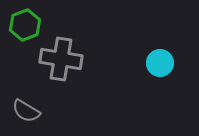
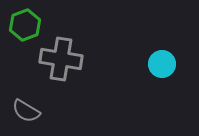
cyan circle: moved 2 px right, 1 px down
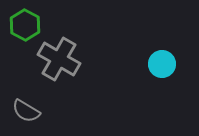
green hexagon: rotated 12 degrees counterclockwise
gray cross: moved 2 px left; rotated 21 degrees clockwise
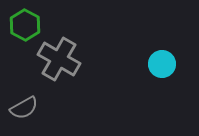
gray semicircle: moved 2 px left, 3 px up; rotated 60 degrees counterclockwise
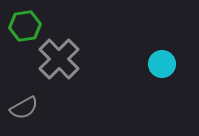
green hexagon: moved 1 px down; rotated 24 degrees clockwise
gray cross: rotated 15 degrees clockwise
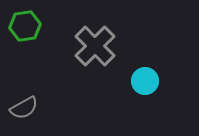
gray cross: moved 36 px right, 13 px up
cyan circle: moved 17 px left, 17 px down
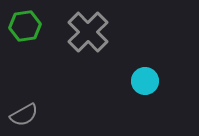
gray cross: moved 7 px left, 14 px up
gray semicircle: moved 7 px down
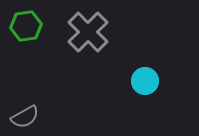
green hexagon: moved 1 px right
gray semicircle: moved 1 px right, 2 px down
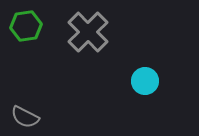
gray semicircle: rotated 56 degrees clockwise
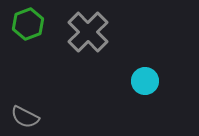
green hexagon: moved 2 px right, 2 px up; rotated 12 degrees counterclockwise
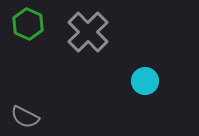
green hexagon: rotated 16 degrees counterclockwise
